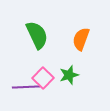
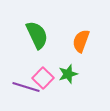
orange semicircle: moved 2 px down
green star: moved 1 px left, 1 px up
purple line: rotated 20 degrees clockwise
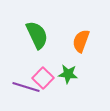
green star: rotated 24 degrees clockwise
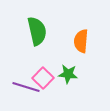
green semicircle: moved 4 px up; rotated 12 degrees clockwise
orange semicircle: rotated 15 degrees counterclockwise
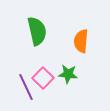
purple line: rotated 48 degrees clockwise
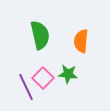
green semicircle: moved 3 px right, 4 px down
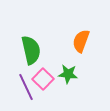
green semicircle: moved 9 px left, 15 px down
orange semicircle: rotated 15 degrees clockwise
pink square: moved 1 px down
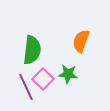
green semicircle: moved 1 px right; rotated 20 degrees clockwise
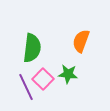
green semicircle: moved 2 px up
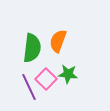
orange semicircle: moved 23 px left
pink square: moved 3 px right
purple line: moved 3 px right
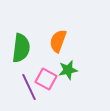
green semicircle: moved 11 px left
green star: moved 4 px up; rotated 18 degrees counterclockwise
pink square: rotated 15 degrees counterclockwise
